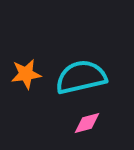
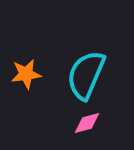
cyan semicircle: moved 5 px right, 2 px up; rotated 54 degrees counterclockwise
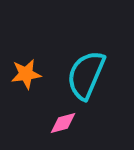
pink diamond: moved 24 px left
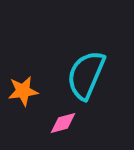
orange star: moved 3 px left, 17 px down
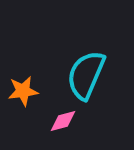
pink diamond: moved 2 px up
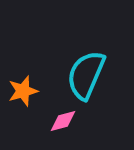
orange star: rotated 8 degrees counterclockwise
